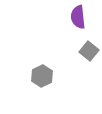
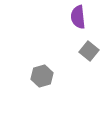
gray hexagon: rotated 10 degrees clockwise
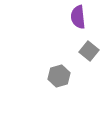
gray hexagon: moved 17 px right
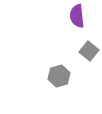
purple semicircle: moved 1 px left, 1 px up
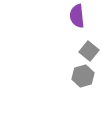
gray hexagon: moved 24 px right
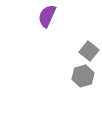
purple semicircle: moved 30 px left; rotated 30 degrees clockwise
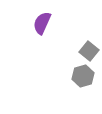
purple semicircle: moved 5 px left, 7 px down
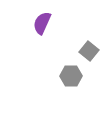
gray hexagon: moved 12 px left; rotated 15 degrees clockwise
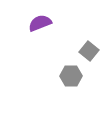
purple semicircle: moved 2 px left; rotated 45 degrees clockwise
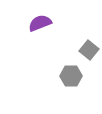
gray square: moved 1 px up
